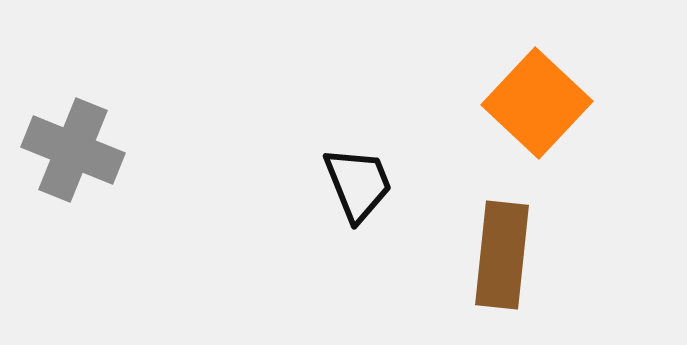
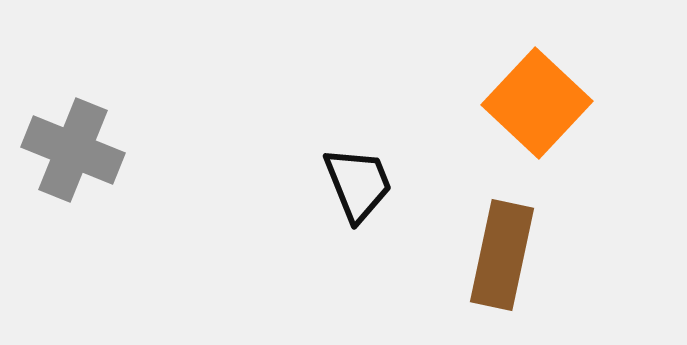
brown rectangle: rotated 6 degrees clockwise
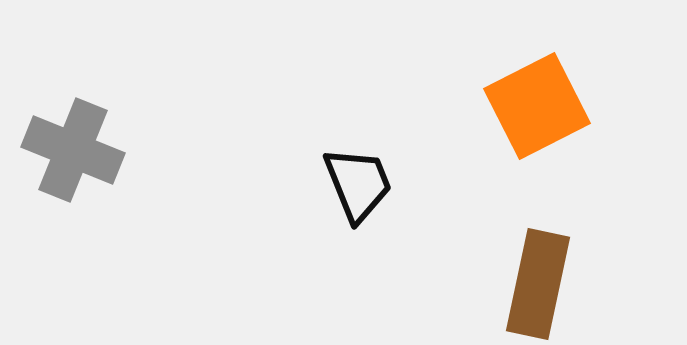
orange square: moved 3 px down; rotated 20 degrees clockwise
brown rectangle: moved 36 px right, 29 px down
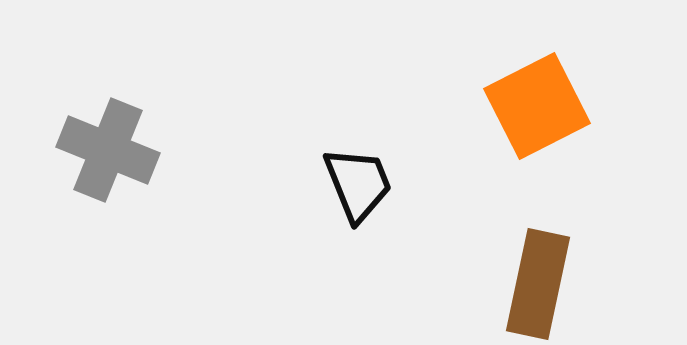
gray cross: moved 35 px right
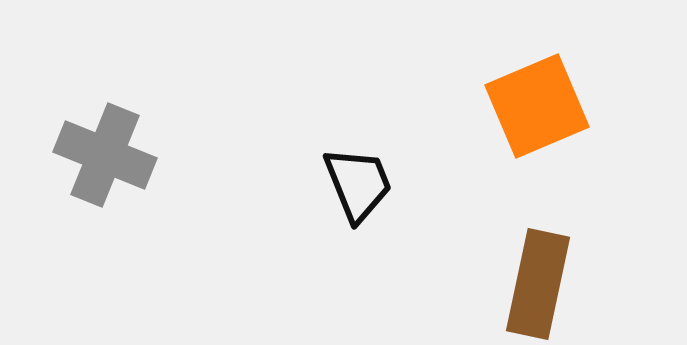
orange square: rotated 4 degrees clockwise
gray cross: moved 3 px left, 5 px down
